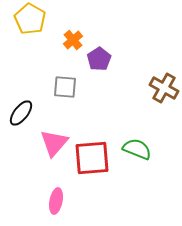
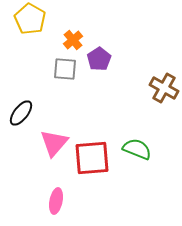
gray square: moved 18 px up
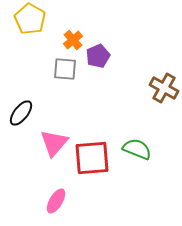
purple pentagon: moved 1 px left, 3 px up; rotated 10 degrees clockwise
pink ellipse: rotated 20 degrees clockwise
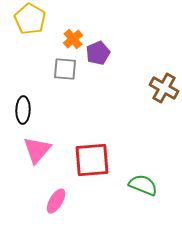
orange cross: moved 1 px up
purple pentagon: moved 3 px up
black ellipse: moved 2 px right, 3 px up; rotated 36 degrees counterclockwise
pink triangle: moved 17 px left, 7 px down
green semicircle: moved 6 px right, 36 px down
red square: moved 2 px down
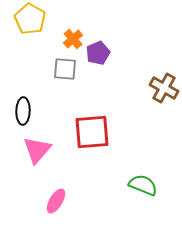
black ellipse: moved 1 px down
red square: moved 28 px up
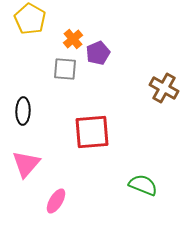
pink triangle: moved 11 px left, 14 px down
